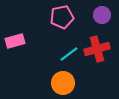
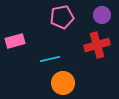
red cross: moved 4 px up
cyan line: moved 19 px left, 5 px down; rotated 24 degrees clockwise
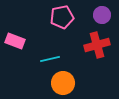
pink rectangle: rotated 36 degrees clockwise
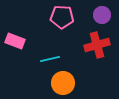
pink pentagon: rotated 15 degrees clockwise
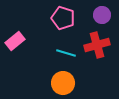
pink pentagon: moved 1 px right, 1 px down; rotated 15 degrees clockwise
pink rectangle: rotated 60 degrees counterclockwise
cyan line: moved 16 px right, 6 px up; rotated 30 degrees clockwise
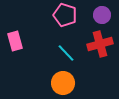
pink pentagon: moved 2 px right, 3 px up
pink rectangle: rotated 66 degrees counterclockwise
red cross: moved 3 px right, 1 px up
cyan line: rotated 30 degrees clockwise
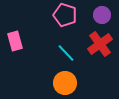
red cross: rotated 20 degrees counterclockwise
orange circle: moved 2 px right
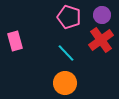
pink pentagon: moved 4 px right, 2 px down
red cross: moved 1 px right, 4 px up
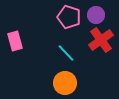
purple circle: moved 6 px left
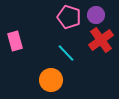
orange circle: moved 14 px left, 3 px up
